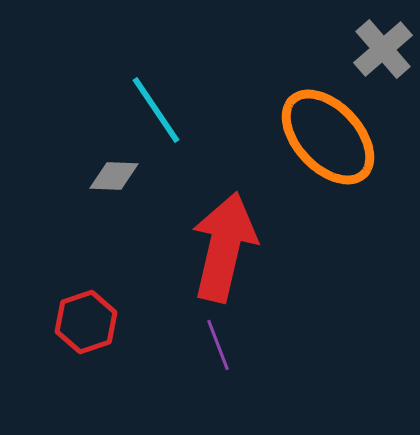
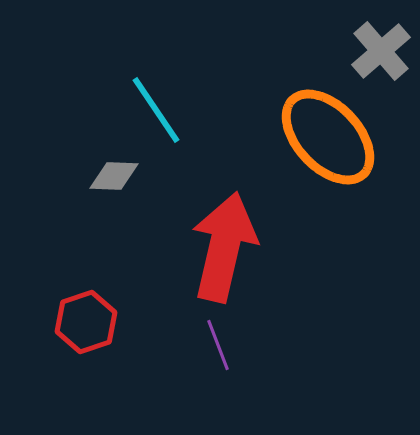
gray cross: moved 2 px left, 2 px down
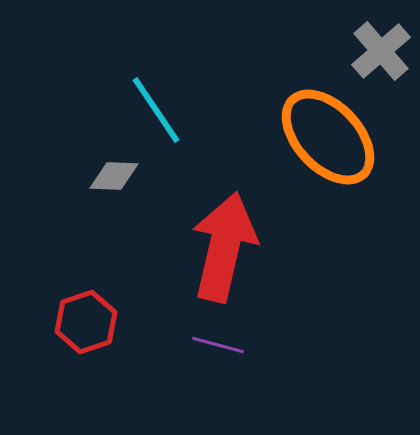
purple line: rotated 54 degrees counterclockwise
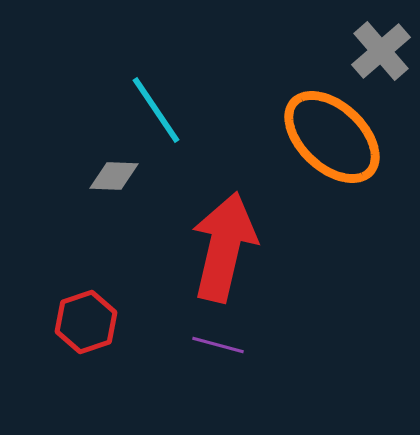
orange ellipse: moved 4 px right; rotated 4 degrees counterclockwise
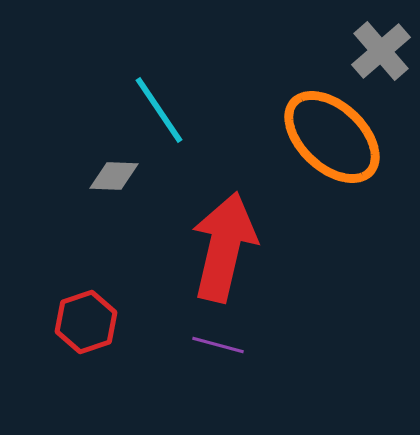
cyan line: moved 3 px right
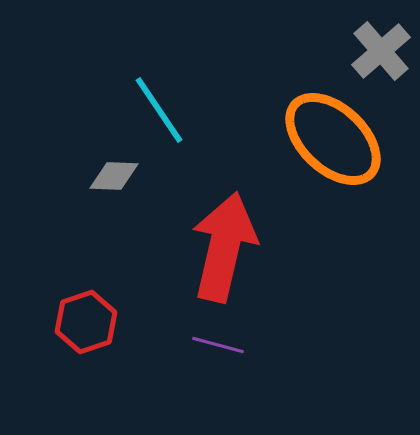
orange ellipse: moved 1 px right, 2 px down
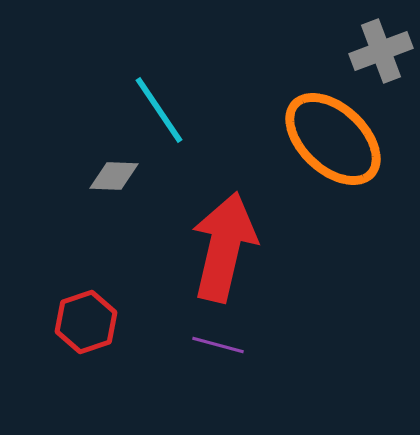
gray cross: rotated 20 degrees clockwise
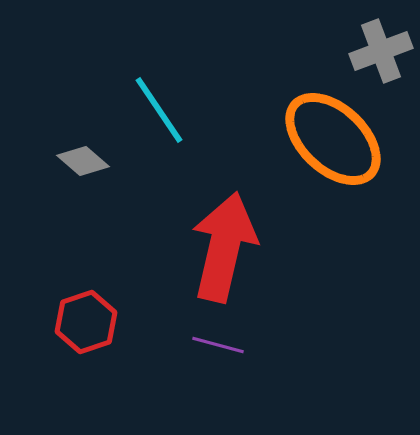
gray diamond: moved 31 px left, 15 px up; rotated 39 degrees clockwise
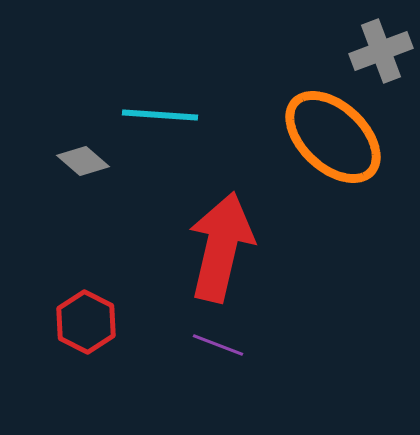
cyan line: moved 1 px right, 5 px down; rotated 52 degrees counterclockwise
orange ellipse: moved 2 px up
red arrow: moved 3 px left
red hexagon: rotated 14 degrees counterclockwise
purple line: rotated 6 degrees clockwise
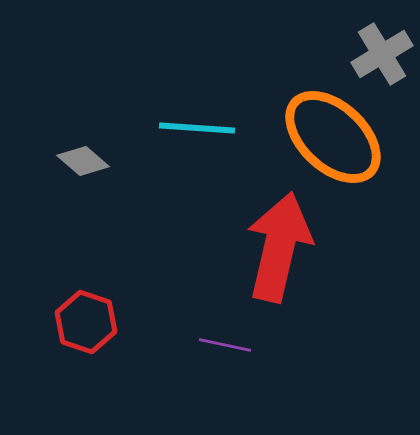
gray cross: moved 1 px right, 3 px down; rotated 10 degrees counterclockwise
cyan line: moved 37 px right, 13 px down
red arrow: moved 58 px right
red hexagon: rotated 8 degrees counterclockwise
purple line: moved 7 px right; rotated 9 degrees counterclockwise
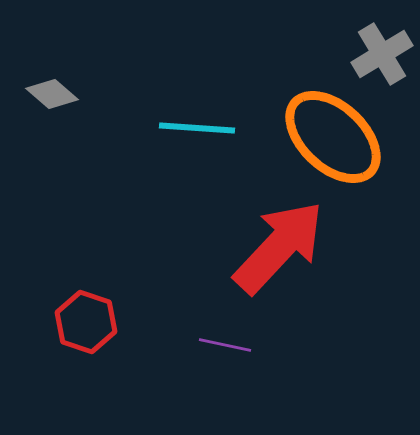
gray diamond: moved 31 px left, 67 px up
red arrow: rotated 30 degrees clockwise
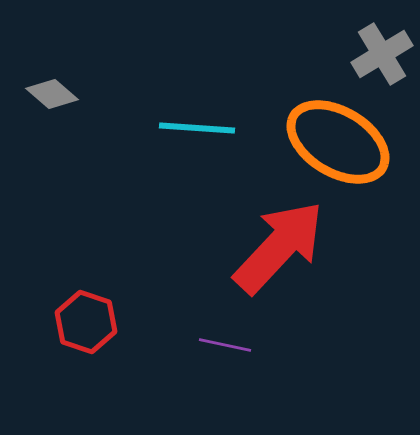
orange ellipse: moved 5 px right, 5 px down; rotated 12 degrees counterclockwise
